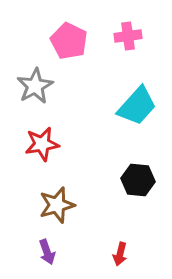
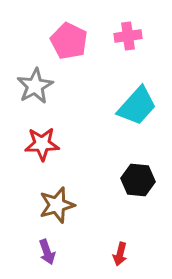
red star: rotated 8 degrees clockwise
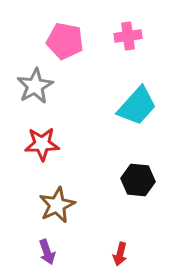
pink pentagon: moved 4 px left; rotated 15 degrees counterclockwise
brown star: rotated 9 degrees counterclockwise
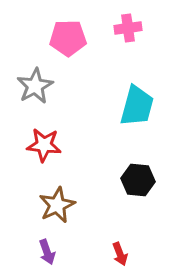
pink cross: moved 8 px up
pink pentagon: moved 3 px right, 3 px up; rotated 12 degrees counterclockwise
cyan trapezoid: rotated 27 degrees counterclockwise
red star: moved 2 px right, 1 px down; rotated 8 degrees clockwise
red arrow: rotated 35 degrees counterclockwise
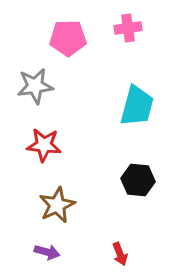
gray star: rotated 21 degrees clockwise
purple arrow: rotated 55 degrees counterclockwise
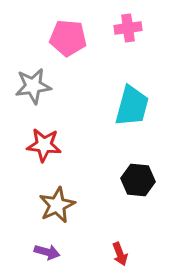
pink pentagon: rotated 6 degrees clockwise
gray star: moved 2 px left
cyan trapezoid: moved 5 px left
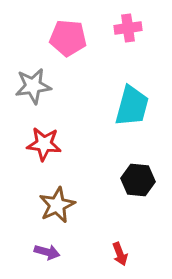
red star: moved 1 px up
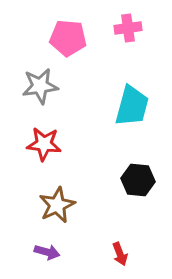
gray star: moved 7 px right
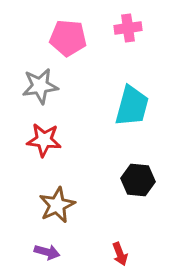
red star: moved 4 px up
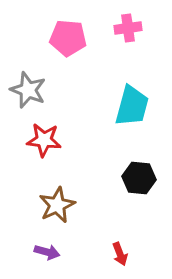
gray star: moved 12 px left, 4 px down; rotated 30 degrees clockwise
black hexagon: moved 1 px right, 2 px up
